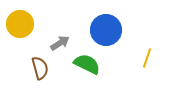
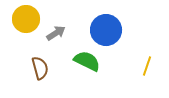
yellow circle: moved 6 px right, 5 px up
gray arrow: moved 4 px left, 10 px up
yellow line: moved 8 px down
green semicircle: moved 3 px up
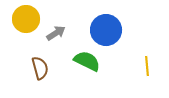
yellow line: rotated 24 degrees counterclockwise
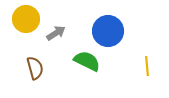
blue circle: moved 2 px right, 1 px down
brown semicircle: moved 5 px left
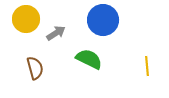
blue circle: moved 5 px left, 11 px up
green semicircle: moved 2 px right, 2 px up
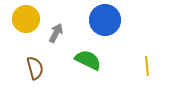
blue circle: moved 2 px right
gray arrow: rotated 30 degrees counterclockwise
green semicircle: moved 1 px left, 1 px down
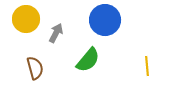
green semicircle: rotated 104 degrees clockwise
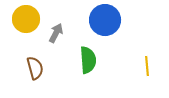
green semicircle: rotated 44 degrees counterclockwise
